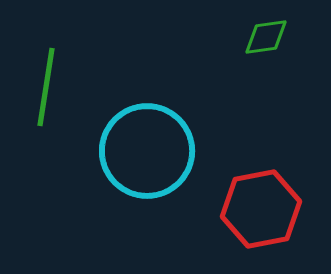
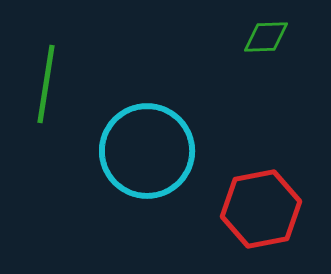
green diamond: rotated 6 degrees clockwise
green line: moved 3 px up
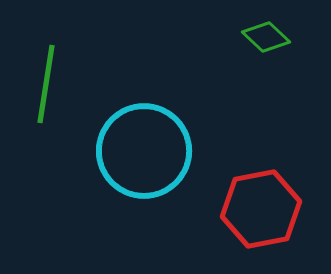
green diamond: rotated 45 degrees clockwise
cyan circle: moved 3 px left
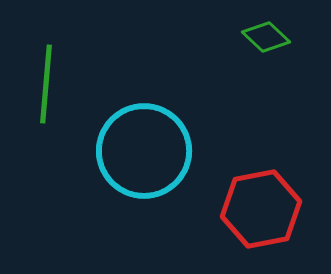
green line: rotated 4 degrees counterclockwise
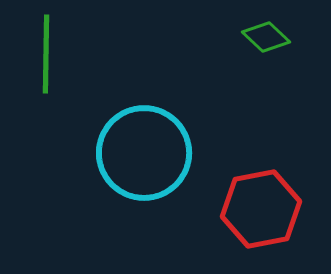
green line: moved 30 px up; rotated 4 degrees counterclockwise
cyan circle: moved 2 px down
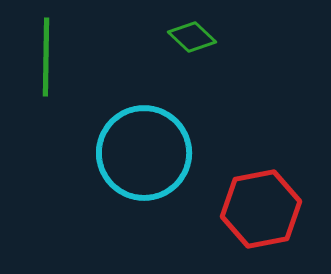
green diamond: moved 74 px left
green line: moved 3 px down
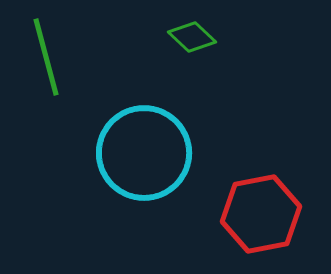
green line: rotated 16 degrees counterclockwise
red hexagon: moved 5 px down
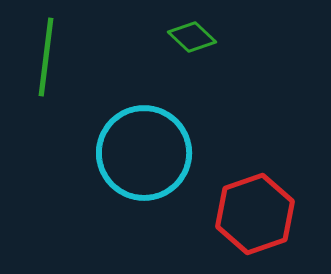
green line: rotated 22 degrees clockwise
red hexagon: moved 6 px left; rotated 8 degrees counterclockwise
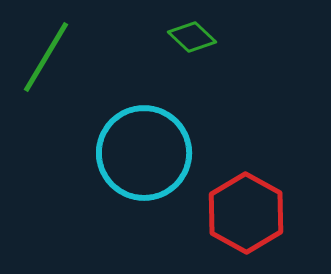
green line: rotated 24 degrees clockwise
red hexagon: moved 9 px left, 1 px up; rotated 12 degrees counterclockwise
